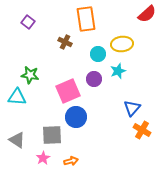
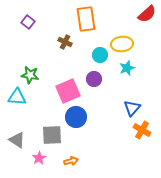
cyan circle: moved 2 px right, 1 px down
cyan star: moved 9 px right, 3 px up
pink star: moved 4 px left
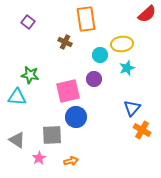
pink square: rotated 10 degrees clockwise
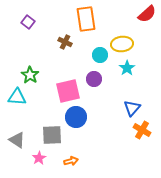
cyan star: rotated 14 degrees counterclockwise
green star: rotated 24 degrees clockwise
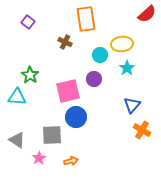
blue triangle: moved 3 px up
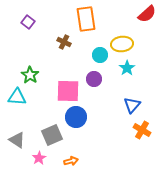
brown cross: moved 1 px left
pink square: rotated 15 degrees clockwise
gray square: rotated 20 degrees counterclockwise
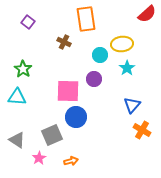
green star: moved 7 px left, 6 px up
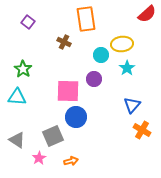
cyan circle: moved 1 px right
gray square: moved 1 px right, 1 px down
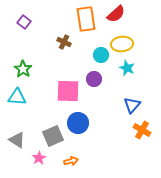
red semicircle: moved 31 px left
purple square: moved 4 px left
cyan star: rotated 14 degrees counterclockwise
blue circle: moved 2 px right, 6 px down
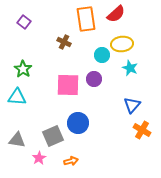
cyan circle: moved 1 px right
cyan star: moved 3 px right
pink square: moved 6 px up
gray triangle: rotated 24 degrees counterclockwise
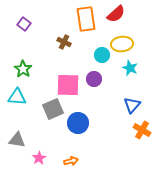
purple square: moved 2 px down
gray square: moved 27 px up
